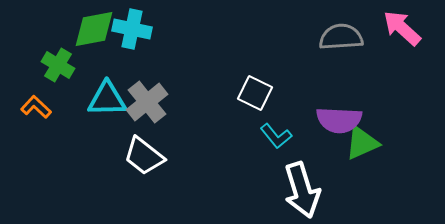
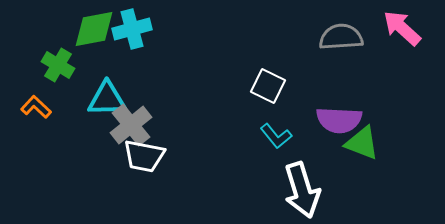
cyan cross: rotated 27 degrees counterclockwise
white square: moved 13 px right, 7 px up
gray cross: moved 16 px left, 23 px down
green triangle: rotated 45 degrees clockwise
white trapezoid: rotated 27 degrees counterclockwise
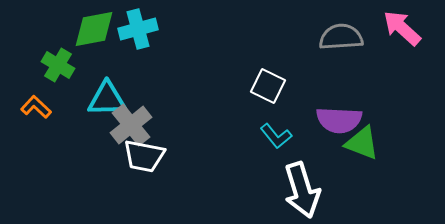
cyan cross: moved 6 px right
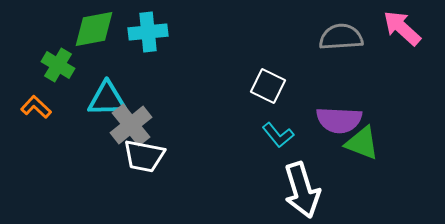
cyan cross: moved 10 px right, 3 px down; rotated 9 degrees clockwise
cyan L-shape: moved 2 px right, 1 px up
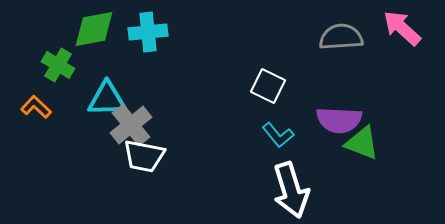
white arrow: moved 11 px left
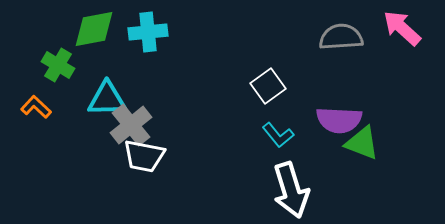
white square: rotated 28 degrees clockwise
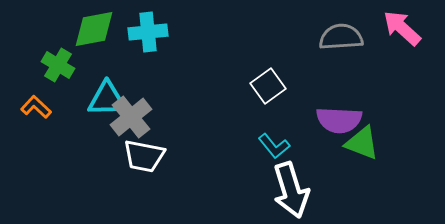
gray cross: moved 8 px up
cyan L-shape: moved 4 px left, 11 px down
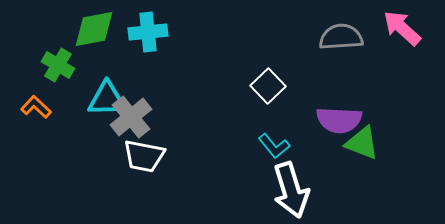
white square: rotated 8 degrees counterclockwise
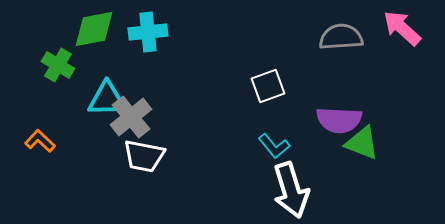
white square: rotated 24 degrees clockwise
orange L-shape: moved 4 px right, 34 px down
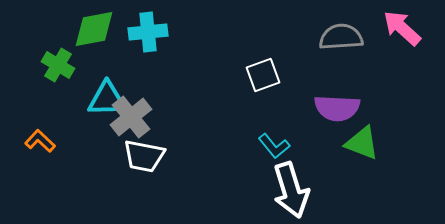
white square: moved 5 px left, 11 px up
purple semicircle: moved 2 px left, 12 px up
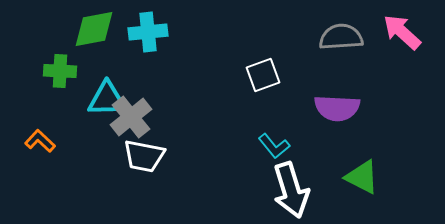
pink arrow: moved 4 px down
green cross: moved 2 px right, 6 px down; rotated 28 degrees counterclockwise
green triangle: moved 34 px down; rotated 6 degrees clockwise
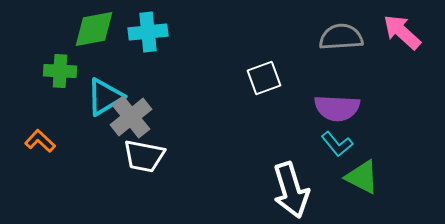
white square: moved 1 px right, 3 px down
cyan triangle: moved 2 px left, 2 px up; rotated 30 degrees counterclockwise
cyan L-shape: moved 63 px right, 2 px up
